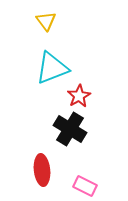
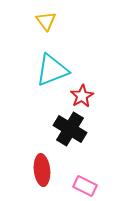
cyan triangle: moved 2 px down
red star: moved 3 px right
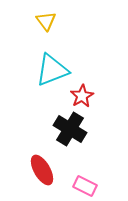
red ellipse: rotated 24 degrees counterclockwise
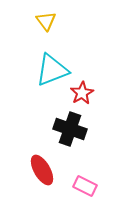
red star: moved 3 px up
black cross: rotated 12 degrees counterclockwise
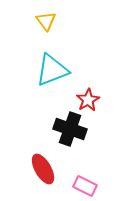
red star: moved 6 px right, 7 px down
red ellipse: moved 1 px right, 1 px up
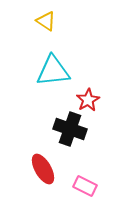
yellow triangle: rotated 20 degrees counterclockwise
cyan triangle: moved 1 px right, 1 px down; rotated 15 degrees clockwise
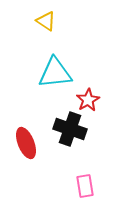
cyan triangle: moved 2 px right, 2 px down
red ellipse: moved 17 px left, 26 px up; rotated 8 degrees clockwise
pink rectangle: rotated 55 degrees clockwise
